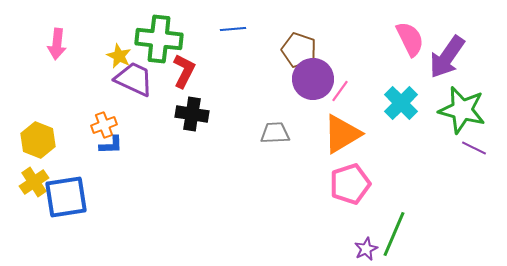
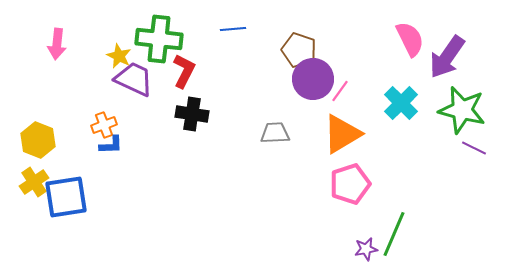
purple star: rotated 15 degrees clockwise
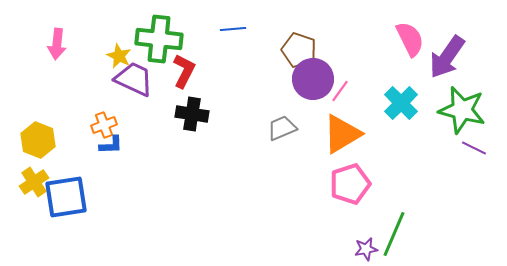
gray trapezoid: moved 7 px right, 5 px up; rotated 20 degrees counterclockwise
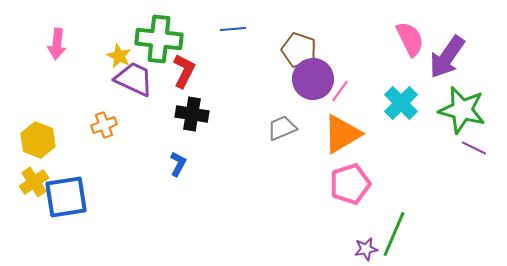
blue L-shape: moved 67 px right, 19 px down; rotated 60 degrees counterclockwise
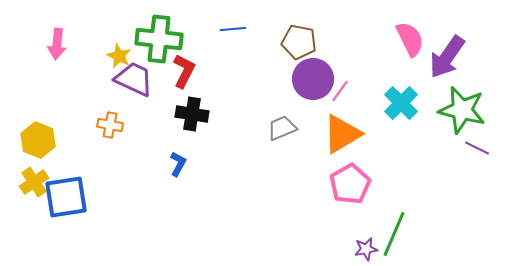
brown pentagon: moved 8 px up; rotated 8 degrees counterclockwise
orange cross: moved 6 px right; rotated 30 degrees clockwise
purple line: moved 3 px right
pink pentagon: rotated 12 degrees counterclockwise
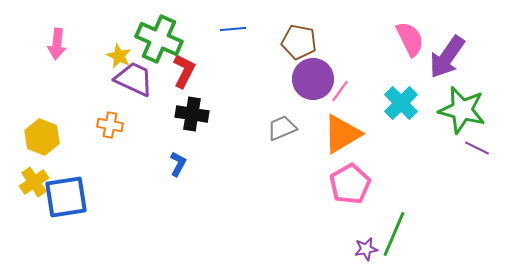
green cross: rotated 18 degrees clockwise
yellow hexagon: moved 4 px right, 3 px up
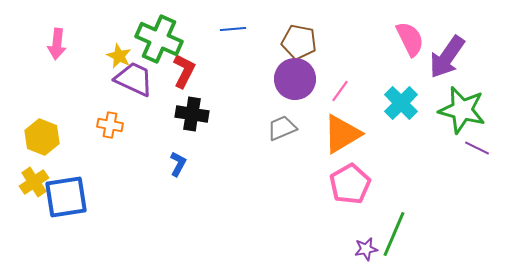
purple circle: moved 18 px left
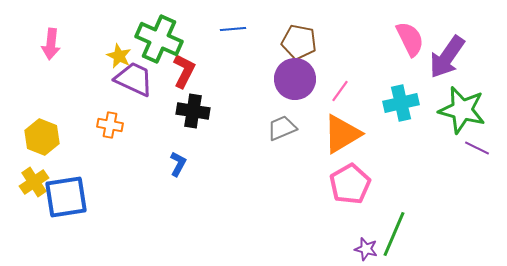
pink arrow: moved 6 px left
cyan cross: rotated 32 degrees clockwise
black cross: moved 1 px right, 3 px up
purple star: rotated 25 degrees clockwise
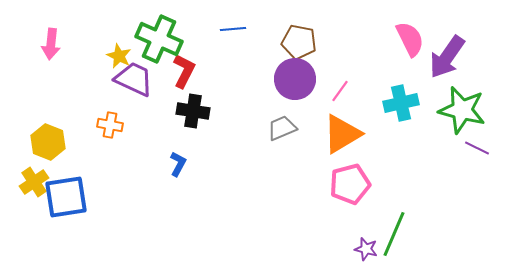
yellow hexagon: moved 6 px right, 5 px down
pink pentagon: rotated 15 degrees clockwise
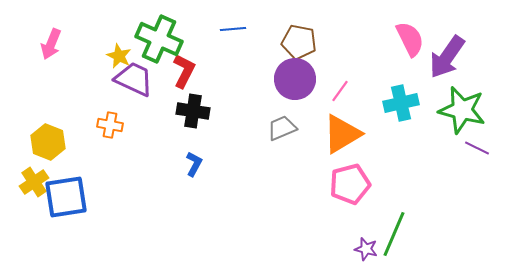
pink arrow: rotated 16 degrees clockwise
blue L-shape: moved 16 px right
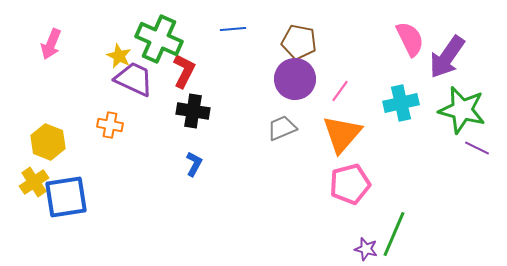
orange triangle: rotated 18 degrees counterclockwise
